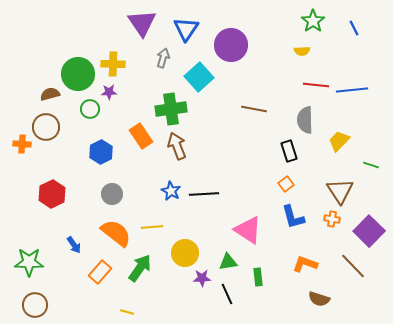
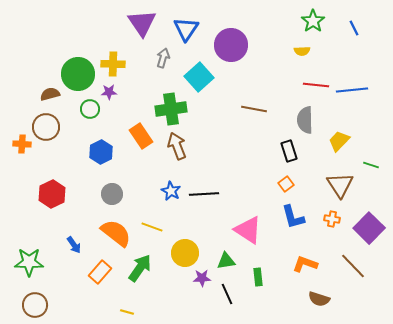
brown triangle at (340, 191): moved 6 px up
yellow line at (152, 227): rotated 25 degrees clockwise
purple square at (369, 231): moved 3 px up
green triangle at (228, 262): moved 2 px left, 1 px up
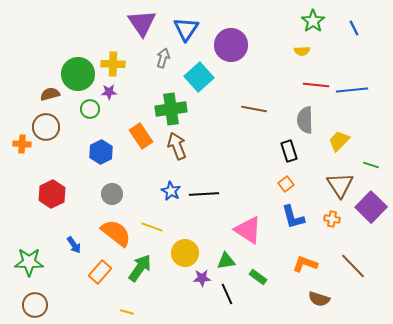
purple square at (369, 228): moved 2 px right, 21 px up
green rectangle at (258, 277): rotated 48 degrees counterclockwise
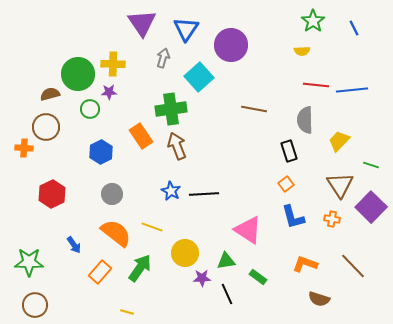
orange cross at (22, 144): moved 2 px right, 4 px down
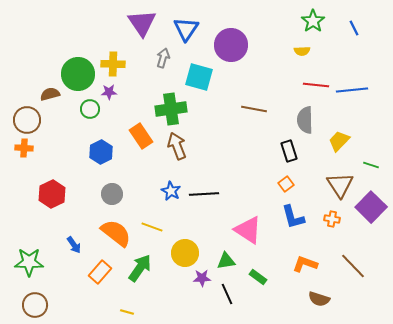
cyan square at (199, 77): rotated 32 degrees counterclockwise
brown circle at (46, 127): moved 19 px left, 7 px up
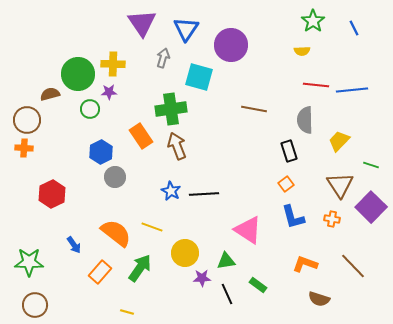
gray circle at (112, 194): moved 3 px right, 17 px up
green rectangle at (258, 277): moved 8 px down
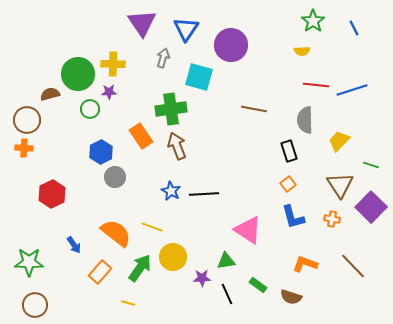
blue line at (352, 90): rotated 12 degrees counterclockwise
orange square at (286, 184): moved 2 px right
yellow circle at (185, 253): moved 12 px left, 4 px down
brown semicircle at (319, 299): moved 28 px left, 2 px up
yellow line at (127, 312): moved 1 px right, 9 px up
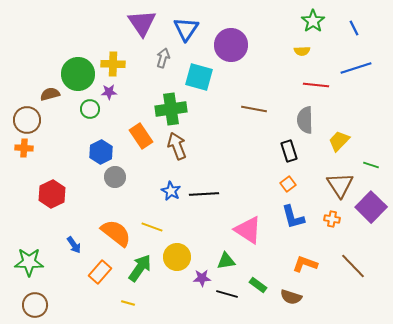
blue line at (352, 90): moved 4 px right, 22 px up
yellow circle at (173, 257): moved 4 px right
black line at (227, 294): rotated 50 degrees counterclockwise
